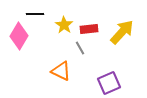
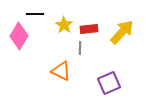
gray line: rotated 32 degrees clockwise
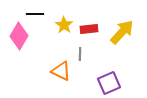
gray line: moved 6 px down
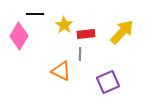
red rectangle: moved 3 px left, 5 px down
purple square: moved 1 px left, 1 px up
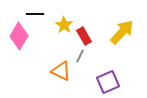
red rectangle: moved 2 px left, 2 px down; rotated 66 degrees clockwise
gray line: moved 2 px down; rotated 24 degrees clockwise
